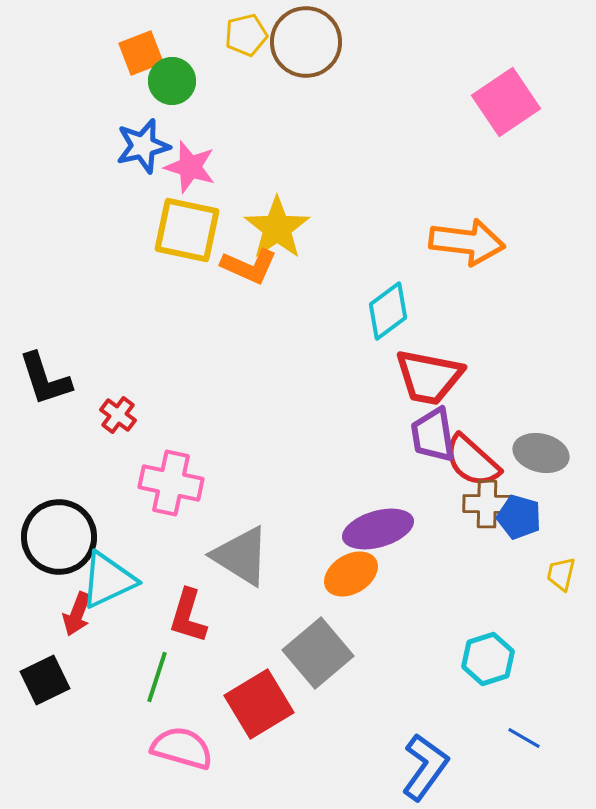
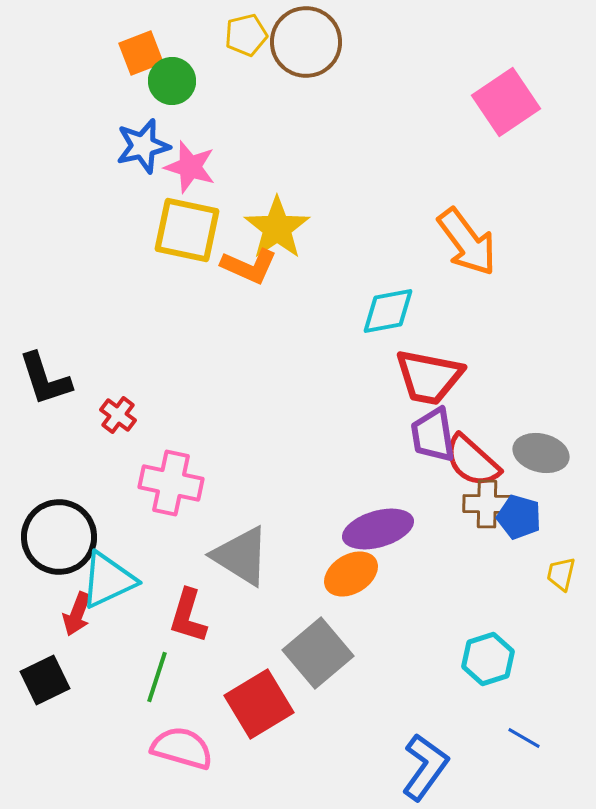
orange arrow: rotated 46 degrees clockwise
cyan diamond: rotated 26 degrees clockwise
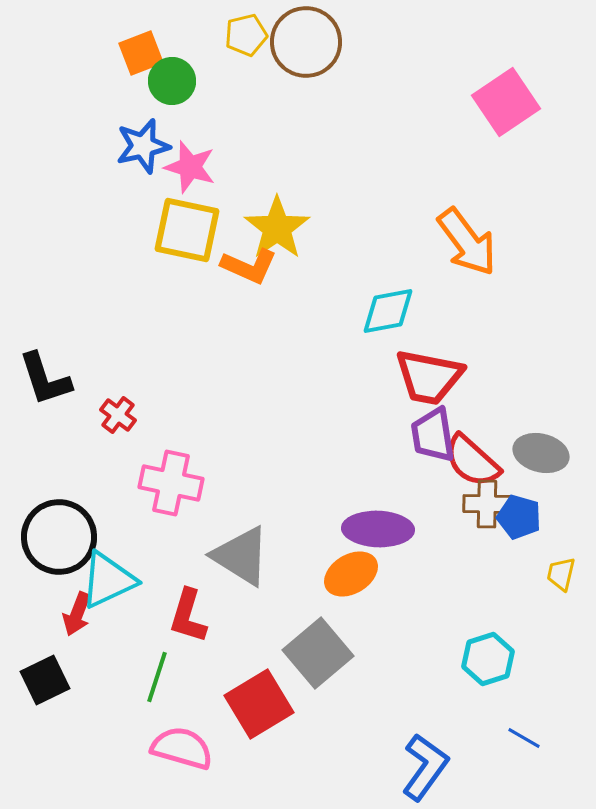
purple ellipse: rotated 18 degrees clockwise
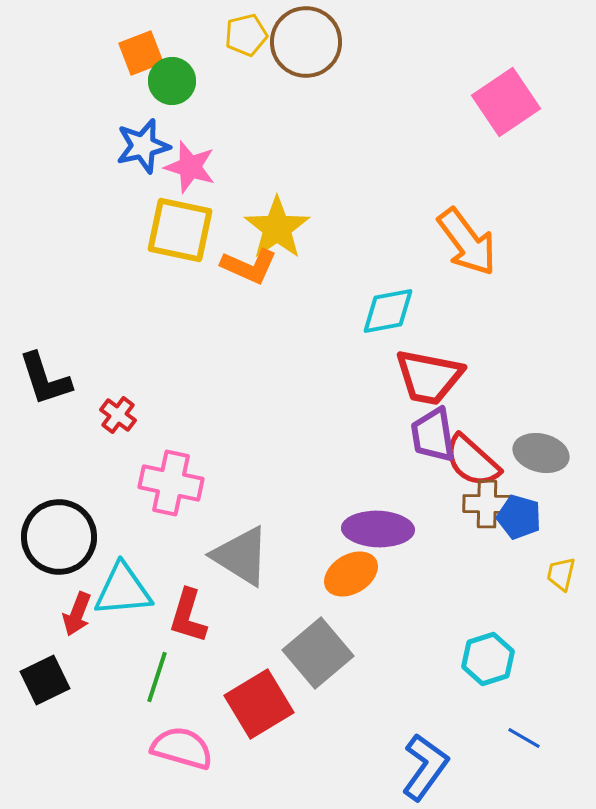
yellow square: moved 7 px left
cyan triangle: moved 15 px right, 10 px down; rotated 20 degrees clockwise
